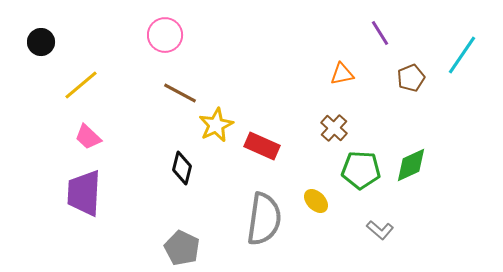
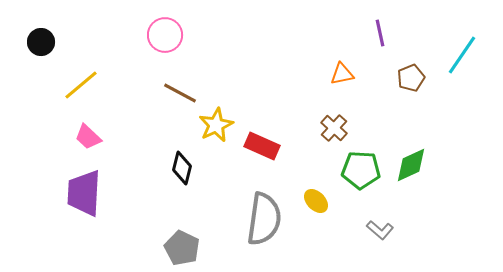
purple line: rotated 20 degrees clockwise
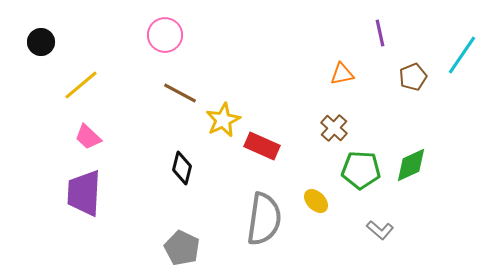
brown pentagon: moved 2 px right, 1 px up
yellow star: moved 7 px right, 5 px up
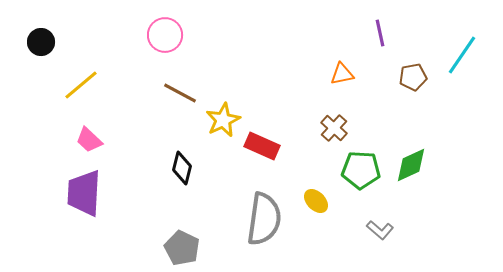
brown pentagon: rotated 12 degrees clockwise
pink trapezoid: moved 1 px right, 3 px down
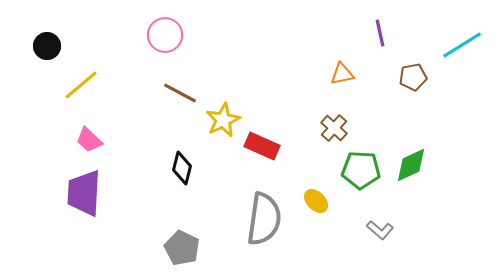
black circle: moved 6 px right, 4 px down
cyan line: moved 10 px up; rotated 24 degrees clockwise
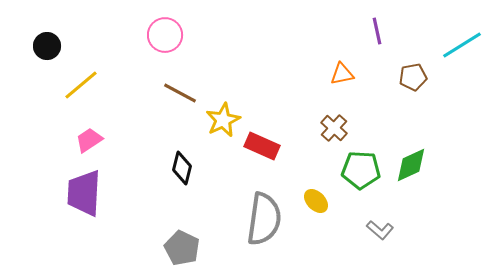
purple line: moved 3 px left, 2 px up
pink trapezoid: rotated 104 degrees clockwise
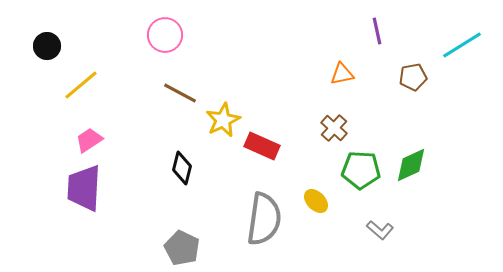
purple trapezoid: moved 5 px up
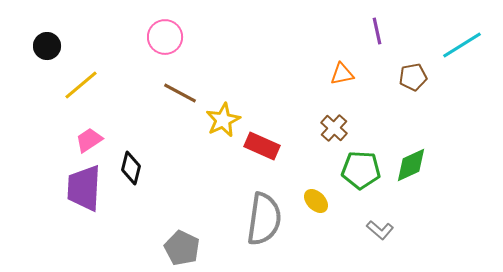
pink circle: moved 2 px down
black diamond: moved 51 px left
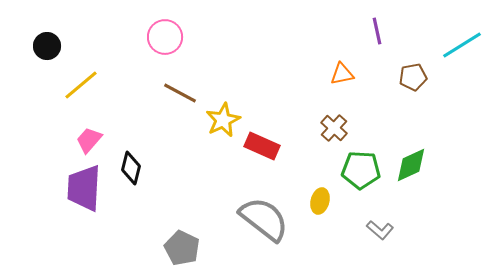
pink trapezoid: rotated 16 degrees counterclockwise
yellow ellipse: moved 4 px right; rotated 60 degrees clockwise
gray semicircle: rotated 60 degrees counterclockwise
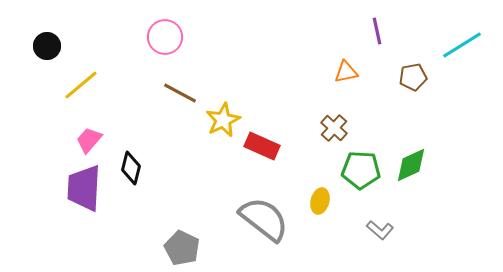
orange triangle: moved 4 px right, 2 px up
